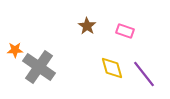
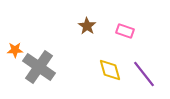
yellow diamond: moved 2 px left, 2 px down
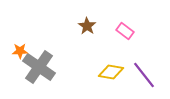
pink rectangle: rotated 18 degrees clockwise
orange star: moved 5 px right, 1 px down
yellow diamond: moved 1 px right, 2 px down; rotated 65 degrees counterclockwise
purple line: moved 1 px down
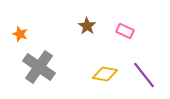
pink rectangle: rotated 12 degrees counterclockwise
orange star: moved 17 px up; rotated 21 degrees clockwise
yellow diamond: moved 6 px left, 2 px down
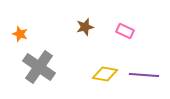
brown star: moved 2 px left, 1 px down; rotated 24 degrees clockwise
purple line: rotated 48 degrees counterclockwise
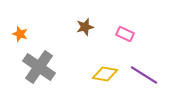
pink rectangle: moved 3 px down
purple line: rotated 28 degrees clockwise
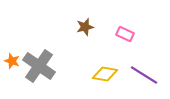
orange star: moved 8 px left, 27 px down
gray cross: moved 1 px up
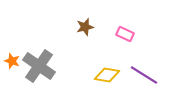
yellow diamond: moved 2 px right, 1 px down
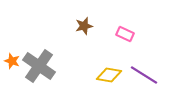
brown star: moved 1 px left, 1 px up
yellow diamond: moved 2 px right
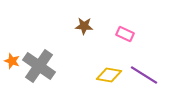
brown star: rotated 18 degrees clockwise
